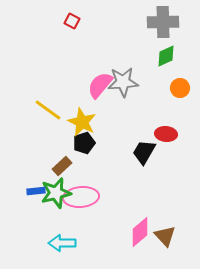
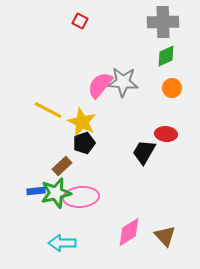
red square: moved 8 px right
gray star: rotated 8 degrees clockwise
orange circle: moved 8 px left
yellow line: rotated 8 degrees counterclockwise
pink diamond: moved 11 px left; rotated 8 degrees clockwise
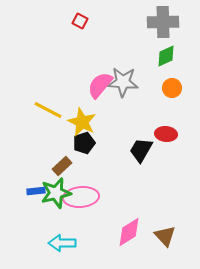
black trapezoid: moved 3 px left, 2 px up
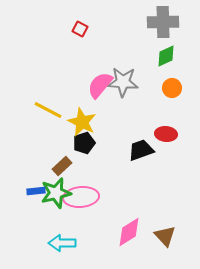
red square: moved 8 px down
black trapezoid: rotated 40 degrees clockwise
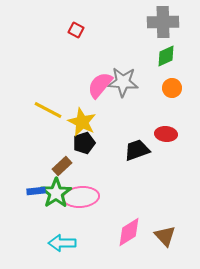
red square: moved 4 px left, 1 px down
black trapezoid: moved 4 px left
green star: rotated 20 degrees counterclockwise
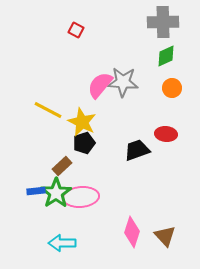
pink diamond: moved 3 px right; rotated 40 degrees counterclockwise
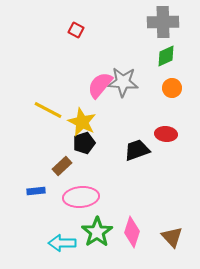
green star: moved 41 px right, 39 px down
brown triangle: moved 7 px right, 1 px down
